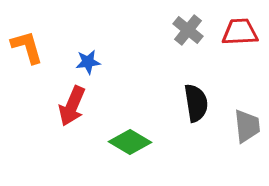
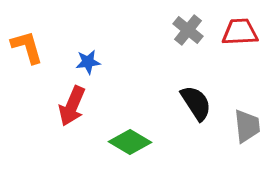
black semicircle: rotated 24 degrees counterclockwise
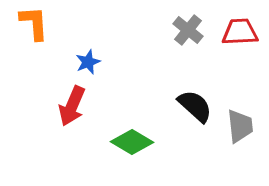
orange L-shape: moved 7 px right, 24 px up; rotated 12 degrees clockwise
blue star: rotated 15 degrees counterclockwise
black semicircle: moved 1 px left, 3 px down; rotated 15 degrees counterclockwise
gray trapezoid: moved 7 px left
green diamond: moved 2 px right
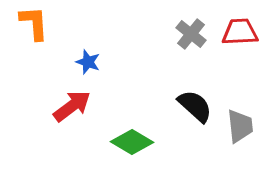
gray cross: moved 3 px right, 4 px down
blue star: rotated 30 degrees counterclockwise
red arrow: rotated 150 degrees counterclockwise
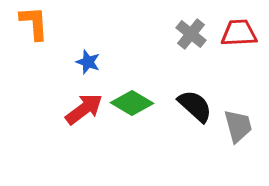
red trapezoid: moved 1 px left, 1 px down
red arrow: moved 12 px right, 3 px down
gray trapezoid: moved 2 px left; rotated 9 degrees counterclockwise
green diamond: moved 39 px up
